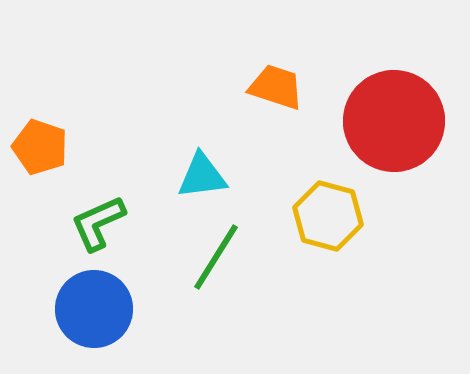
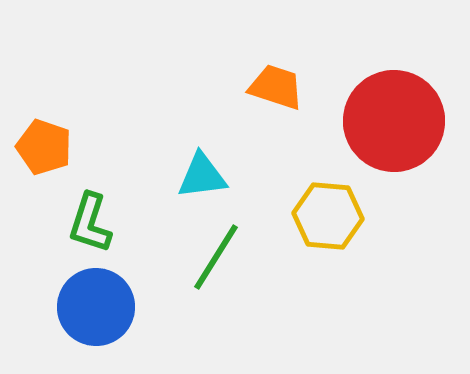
orange pentagon: moved 4 px right
yellow hexagon: rotated 10 degrees counterclockwise
green L-shape: moved 8 px left; rotated 48 degrees counterclockwise
blue circle: moved 2 px right, 2 px up
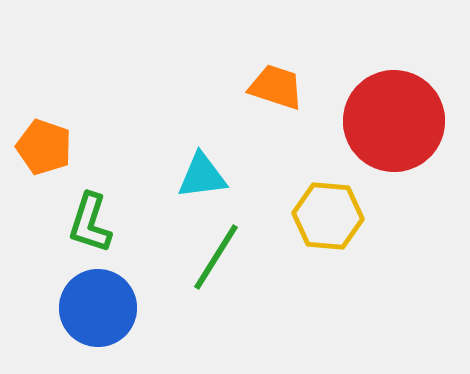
blue circle: moved 2 px right, 1 px down
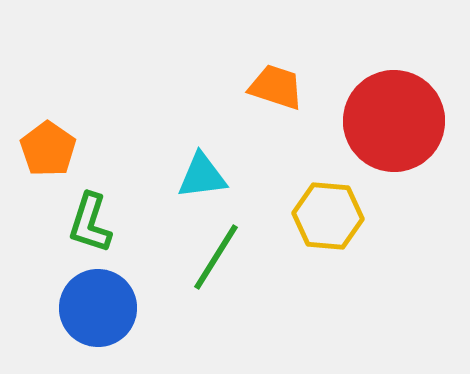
orange pentagon: moved 4 px right, 2 px down; rotated 16 degrees clockwise
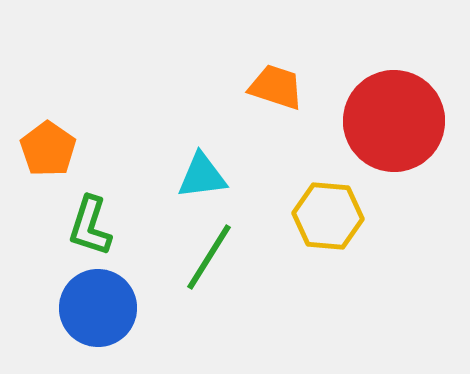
green L-shape: moved 3 px down
green line: moved 7 px left
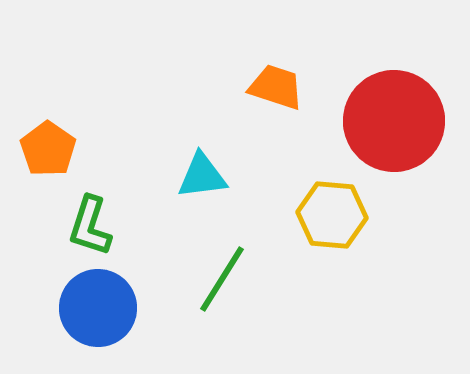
yellow hexagon: moved 4 px right, 1 px up
green line: moved 13 px right, 22 px down
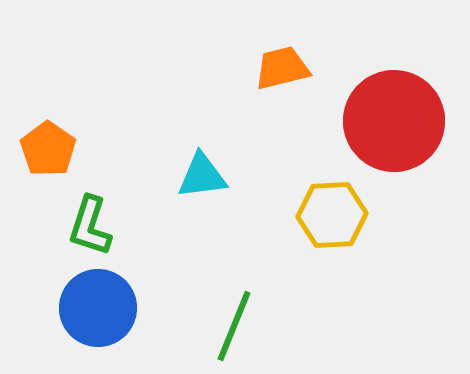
orange trapezoid: moved 6 px right, 19 px up; rotated 32 degrees counterclockwise
yellow hexagon: rotated 8 degrees counterclockwise
green line: moved 12 px right, 47 px down; rotated 10 degrees counterclockwise
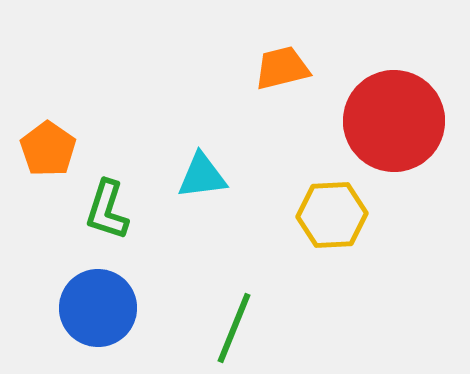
green L-shape: moved 17 px right, 16 px up
green line: moved 2 px down
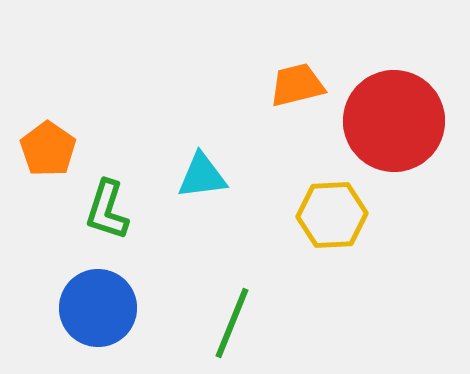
orange trapezoid: moved 15 px right, 17 px down
green line: moved 2 px left, 5 px up
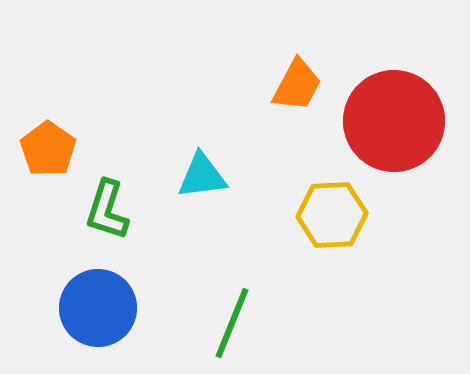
orange trapezoid: rotated 132 degrees clockwise
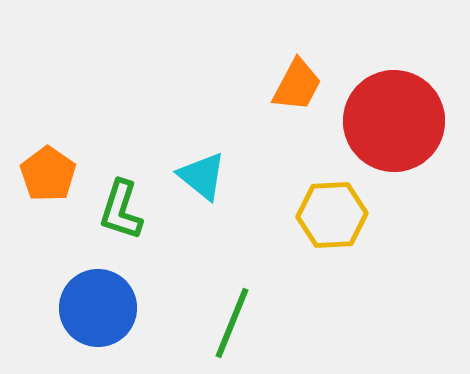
orange pentagon: moved 25 px down
cyan triangle: rotated 46 degrees clockwise
green L-shape: moved 14 px right
